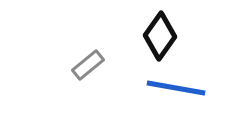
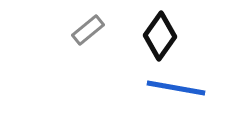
gray rectangle: moved 35 px up
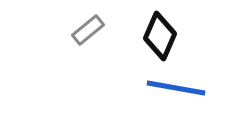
black diamond: rotated 12 degrees counterclockwise
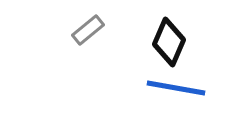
black diamond: moved 9 px right, 6 px down
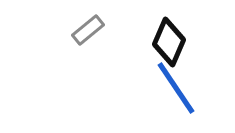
blue line: rotated 46 degrees clockwise
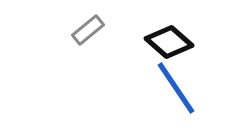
black diamond: rotated 72 degrees counterclockwise
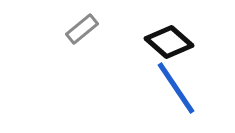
gray rectangle: moved 6 px left, 1 px up
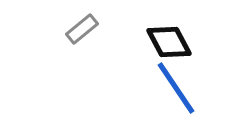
black diamond: rotated 21 degrees clockwise
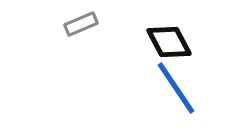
gray rectangle: moved 1 px left, 5 px up; rotated 16 degrees clockwise
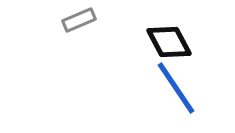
gray rectangle: moved 2 px left, 4 px up
